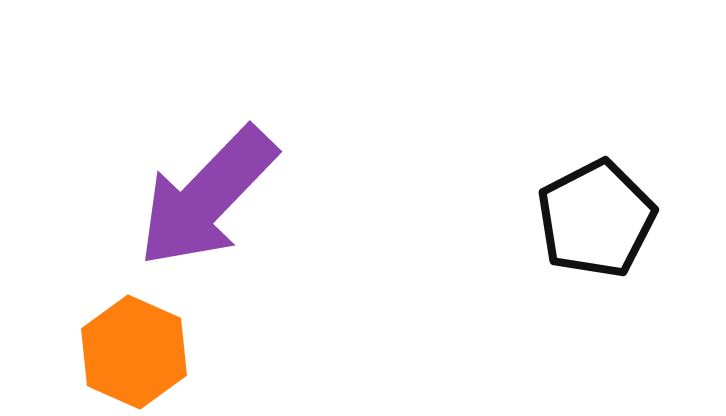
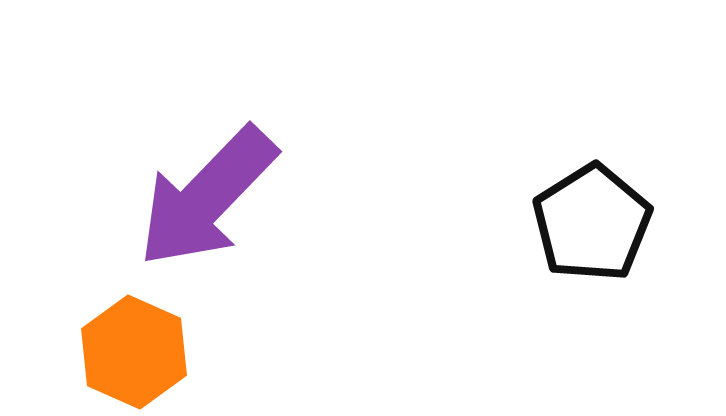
black pentagon: moved 4 px left, 4 px down; rotated 5 degrees counterclockwise
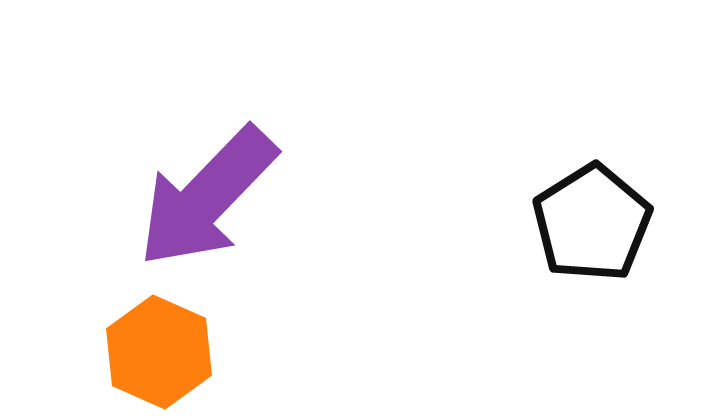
orange hexagon: moved 25 px right
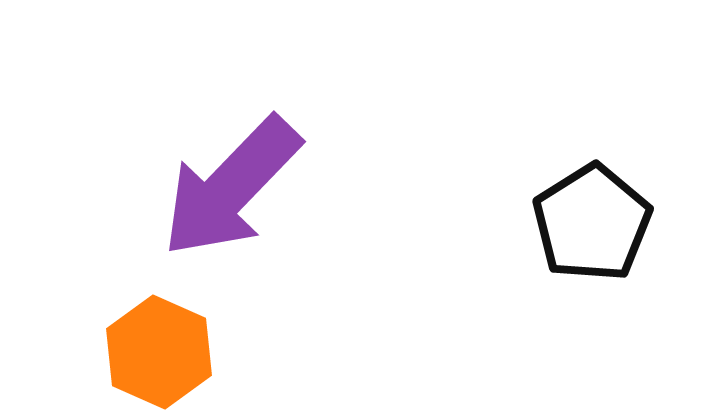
purple arrow: moved 24 px right, 10 px up
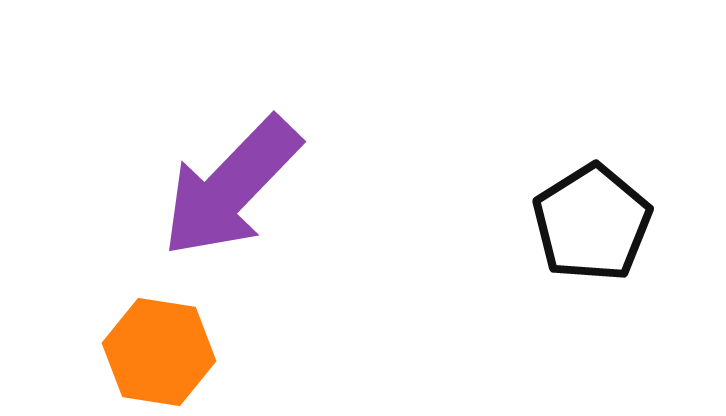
orange hexagon: rotated 15 degrees counterclockwise
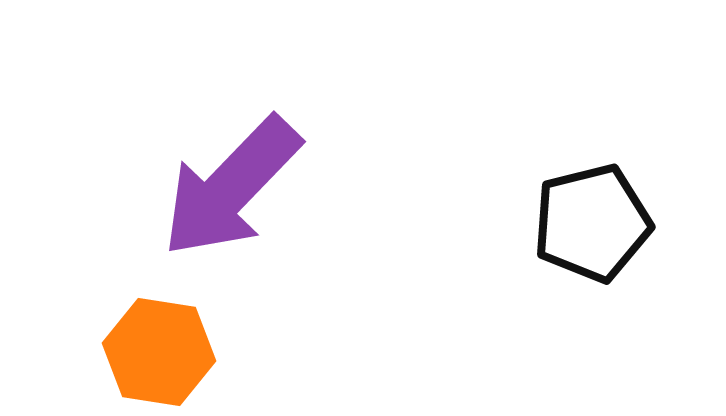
black pentagon: rotated 18 degrees clockwise
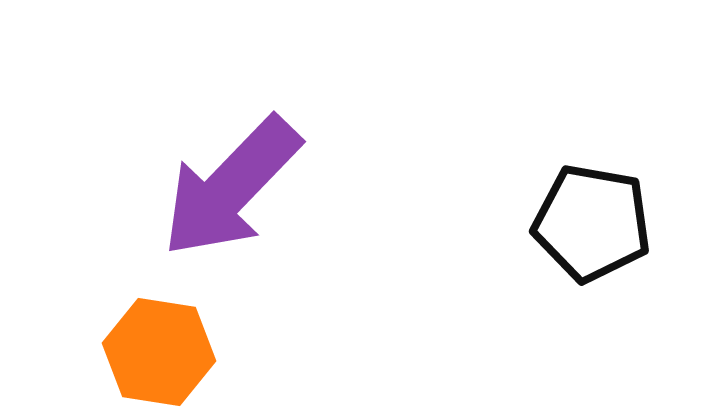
black pentagon: rotated 24 degrees clockwise
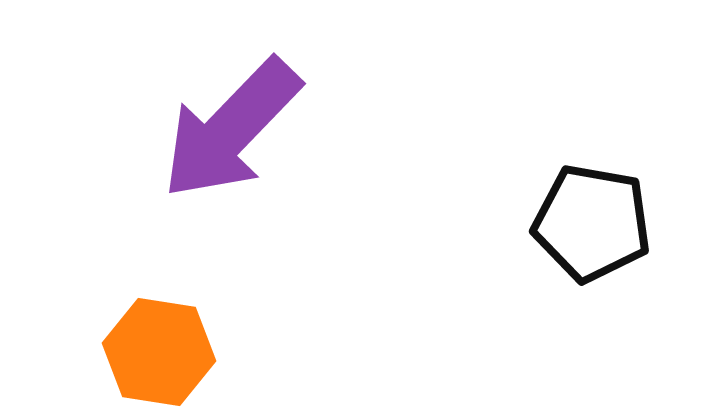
purple arrow: moved 58 px up
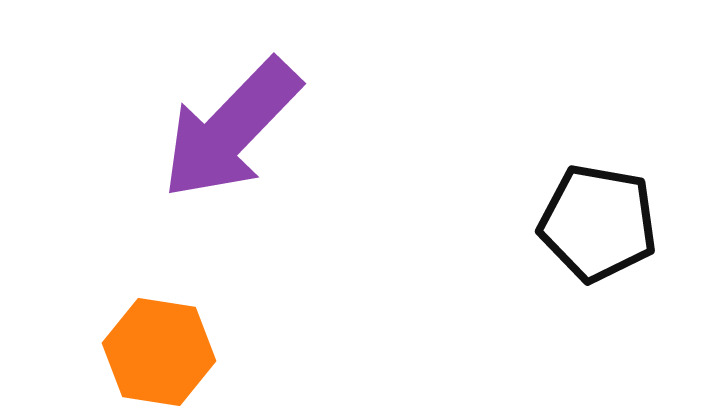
black pentagon: moved 6 px right
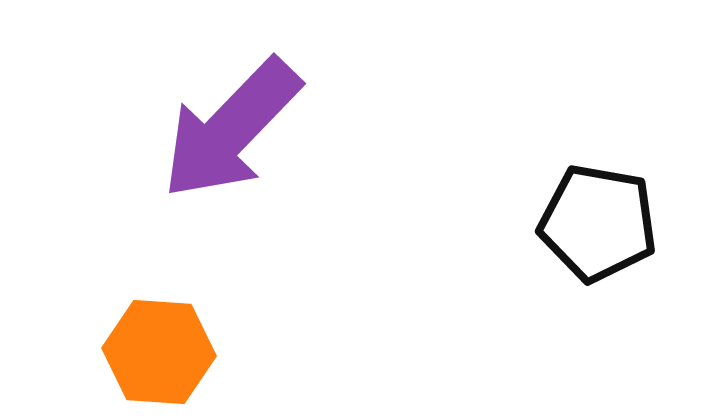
orange hexagon: rotated 5 degrees counterclockwise
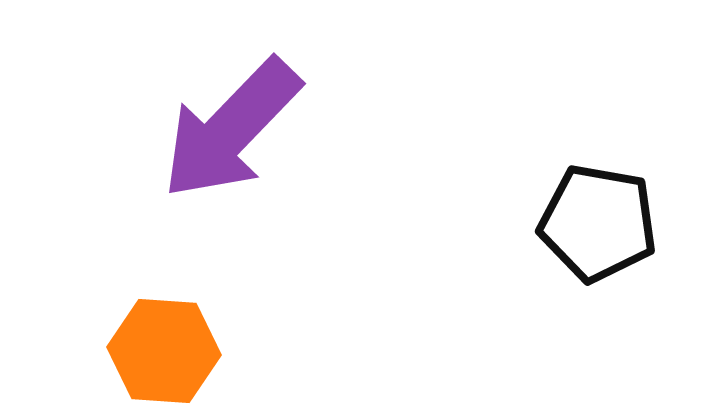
orange hexagon: moved 5 px right, 1 px up
